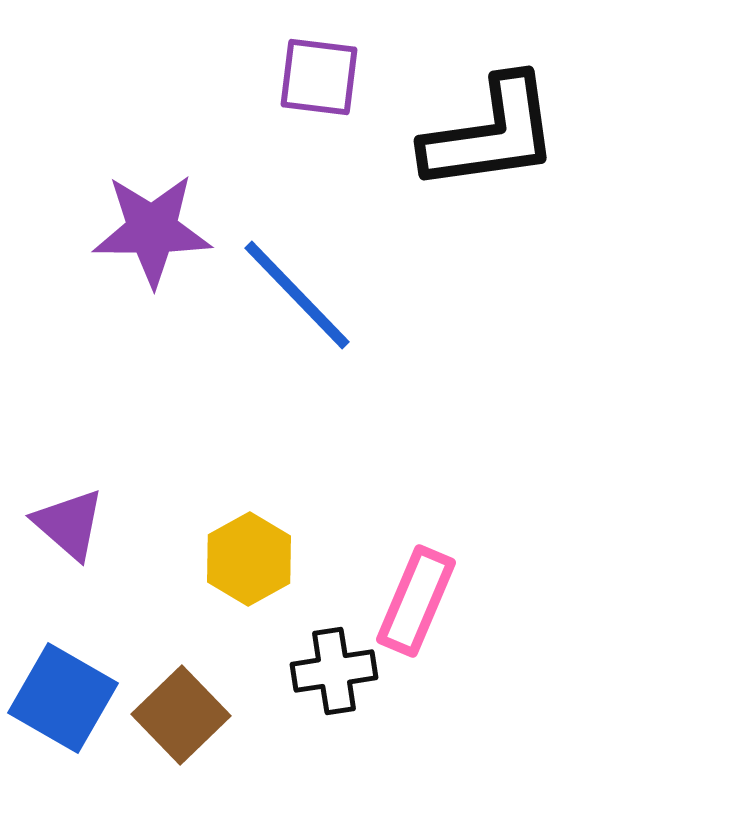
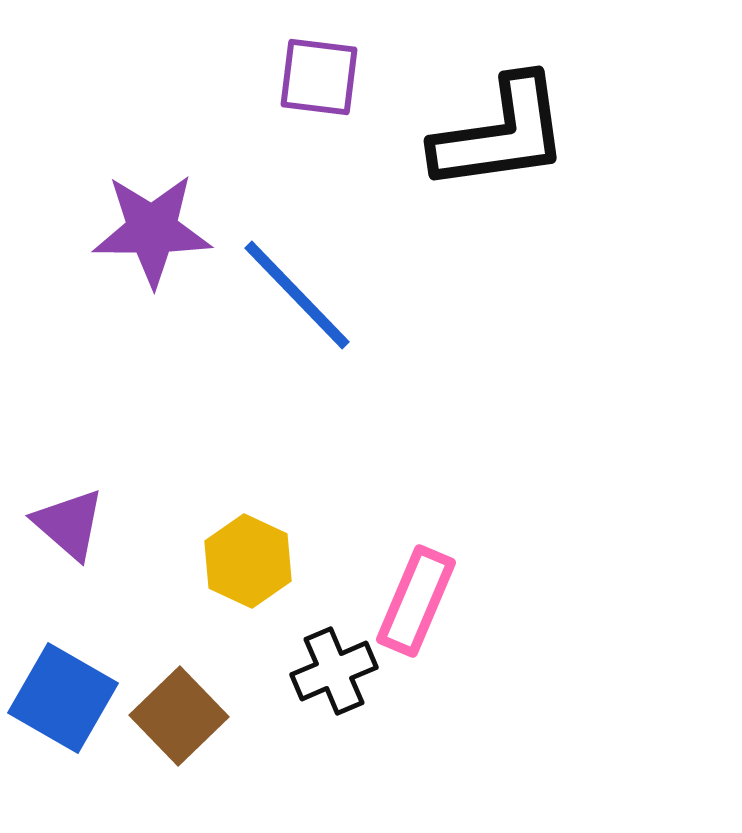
black L-shape: moved 10 px right
yellow hexagon: moved 1 px left, 2 px down; rotated 6 degrees counterclockwise
black cross: rotated 14 degrees counterclockwise
brown square: moved 2 px left, 1 px down
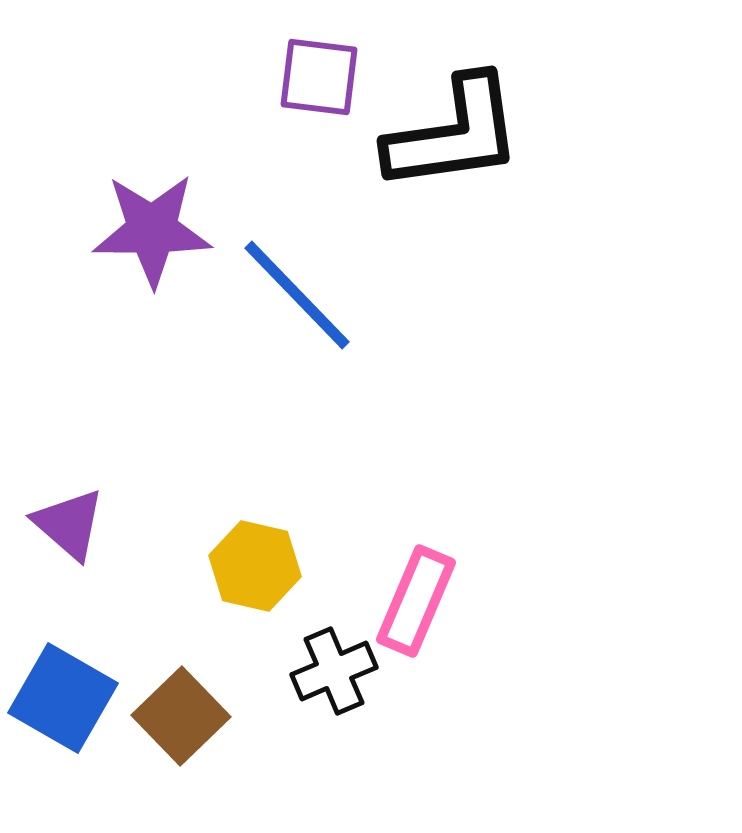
black L-shape: moved 47 px left
yellow hexagon: moved 7 px right, 5 px down; rotated 12 degrees counterclockwise
brown square: moved 2 px right
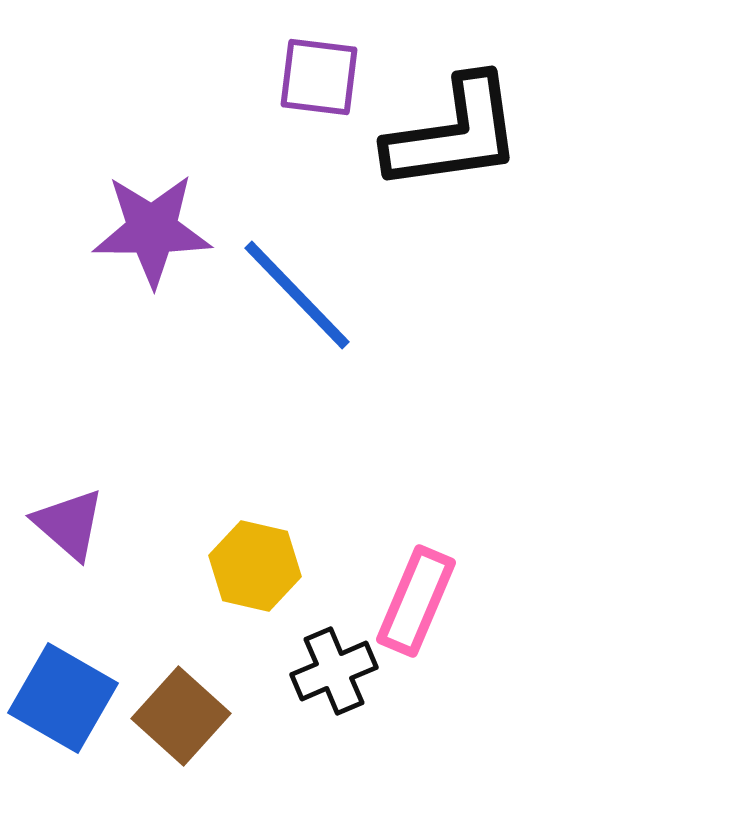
brown square: rotated 4 degrees counterclockwise
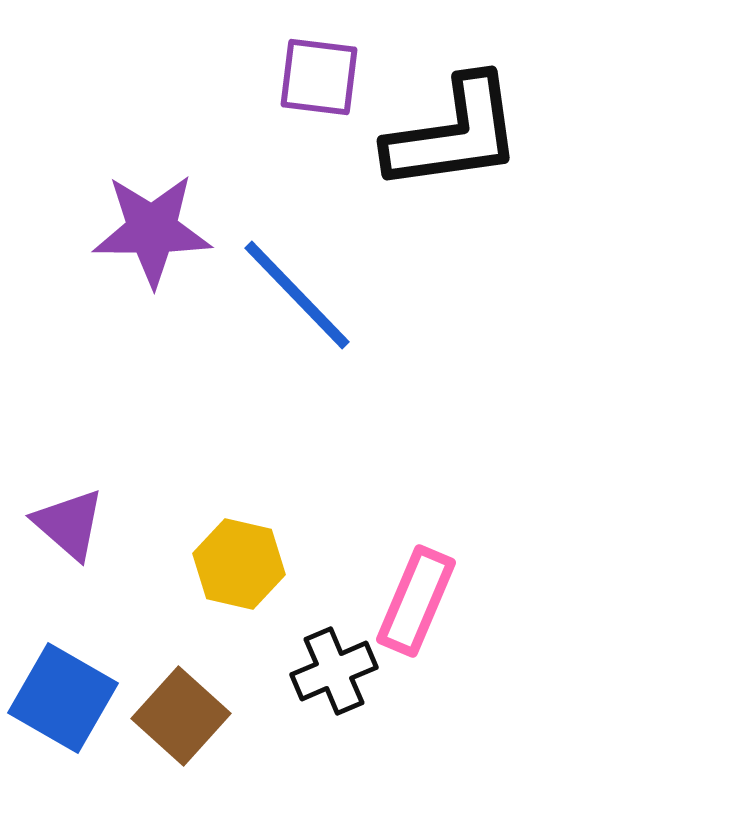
yellow hexagon: moved 16 px left, 2 px up
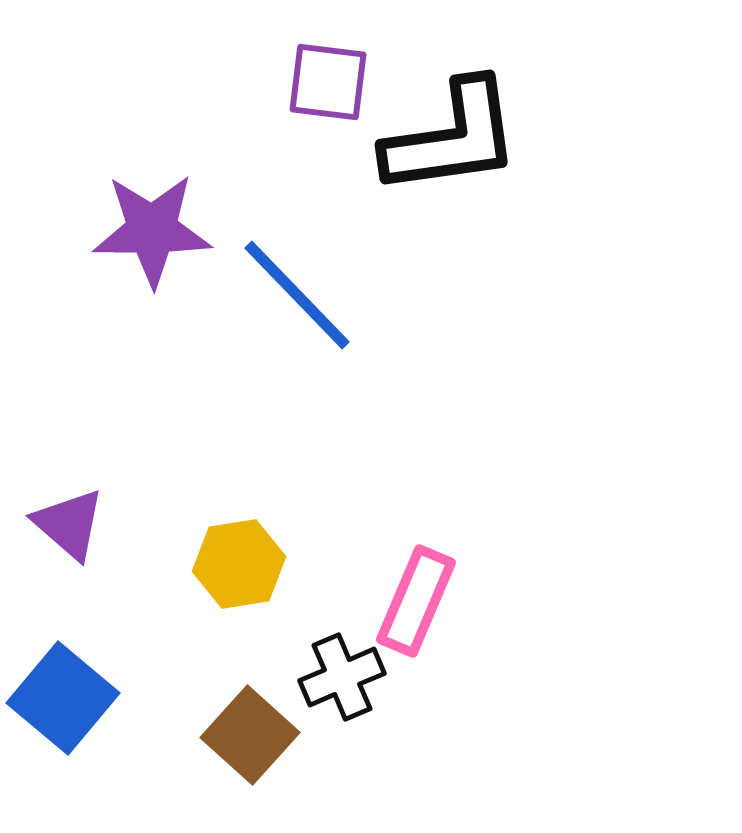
purple square: moved 9 px right, 5 px down
black L-shape: moved 2 px left, 4 px down
yellow hexagon: rotated 22 degrees counterclockwise
black cross: moved 8 px right, 6 px down
blue square: rotated 10 degrees clockwise
brown square: moved 69 px right, 19 px down
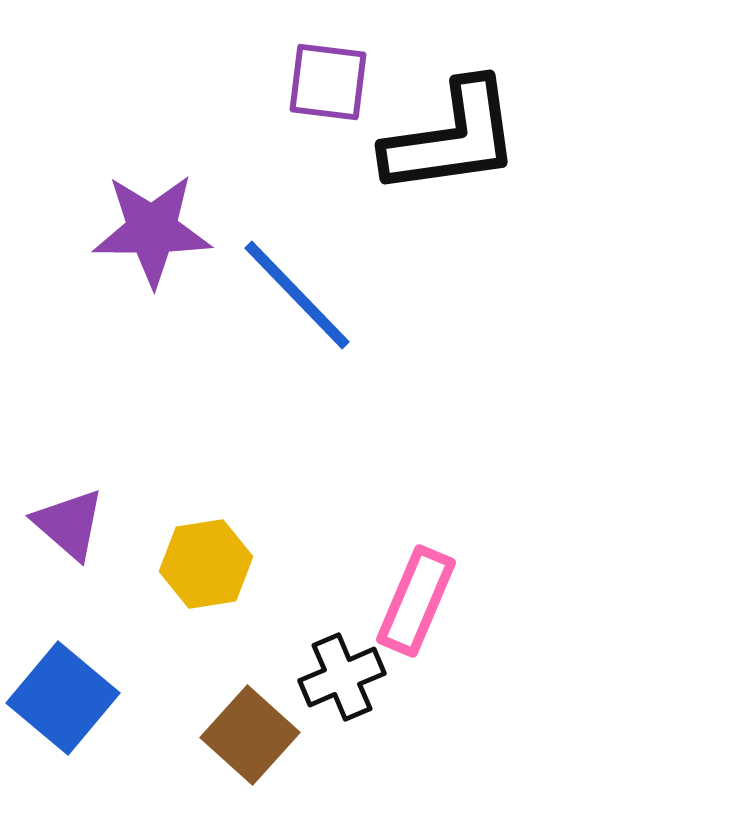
yellow hexagon: moved 33 px left
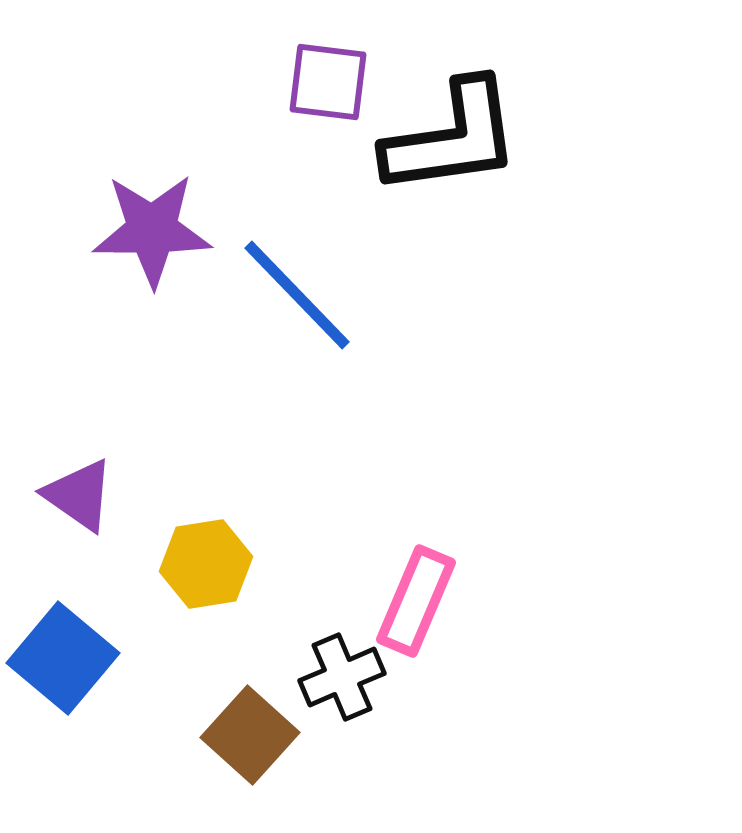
purple triangle: moved 10 px right, 29 px up; rotated 6 degrees counterclockwise
blue square: moved 40 px up
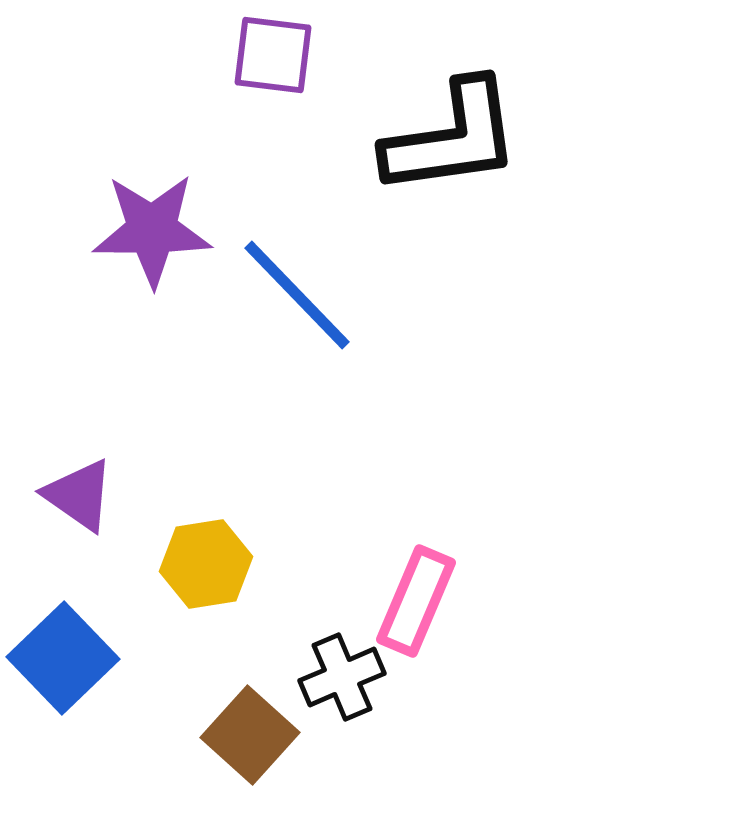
purple square: moved 55 px left, 27 px up
blue square: rotated 6 degrees clockwise
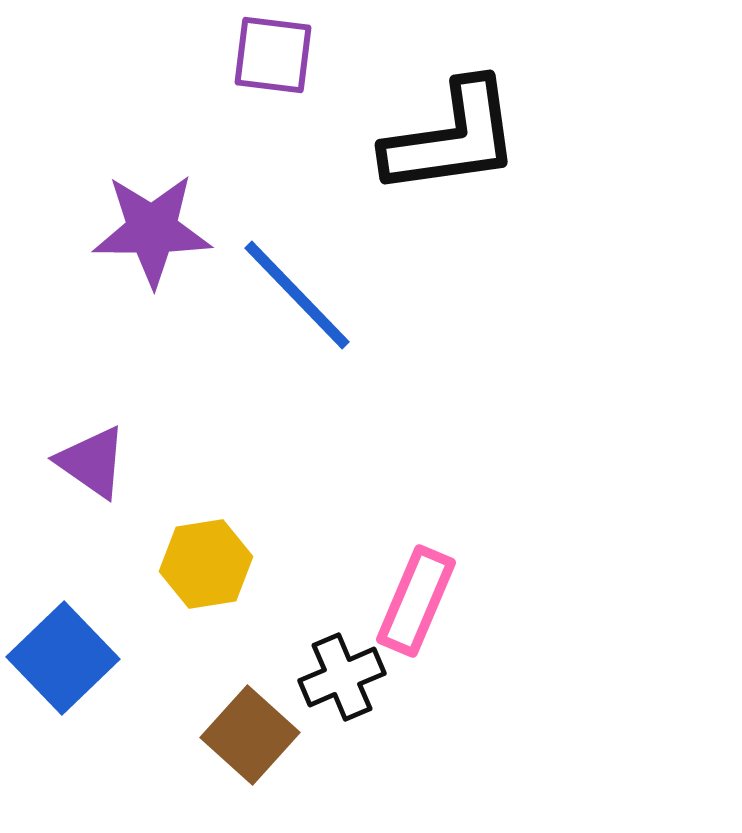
purple triangle: moved 13 px right, 33 px up
